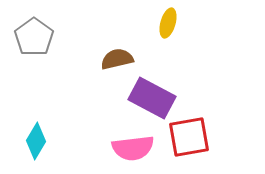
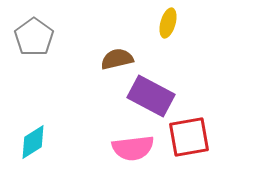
purple rectangle: moved 1 px left, 2 px up
cyan diamond: moved 3 px left, 1 px down; rotated 27 degrees clockwise
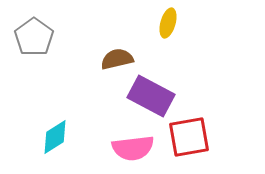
cyan diamond: moved 22 px right, 5 px up
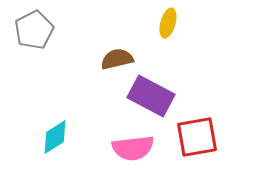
gray pentagon: moved 7 px up; rotated 9 degrees clockwise
red square: moved 8 px right
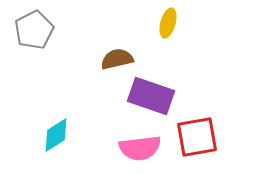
purple rectangle: rotated 9 degrees counterclockwise
cyan diamond: moved 1 px right, 2 px up
pink semicircle: moved 7 px right
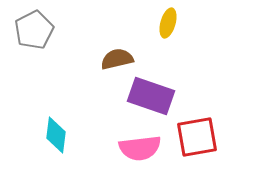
cyan diamond: rotated 51 degrees counterclockwise
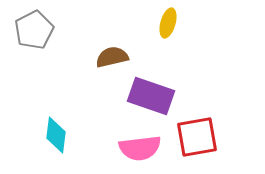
brown semicircle: moved 5 px left, 2 px up
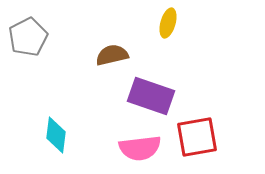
gray pentagon: moved 6 px left, 7 px down
brown semicircle: moved 2 px up
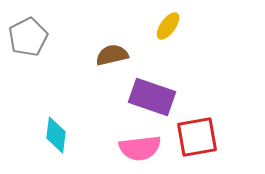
yellow ellipse: moved 3 px down; rotated 20 degrees clockwise
purple rectangle: moved 1 px right, 1 px down
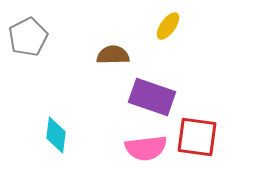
brown semicircle: moved 1 px right; rotated 12 degrees clockwise
red square: rotated 18 degrees clockwise
pink semicircle: moved 6 px right
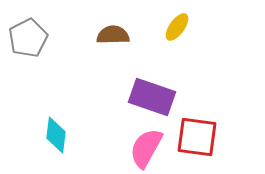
yellow ellipse: moved 9 px right, 1 px down
gray pentagon: moved 1 px down
brown semicircle: moved 20 px up
pink semicircle: rotated 126 degrees clockwise
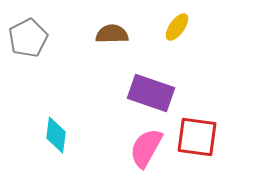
brown semicircle: moved 1 px left, 1 px up
purple rectangle: moved 1 px left, 4 px up
